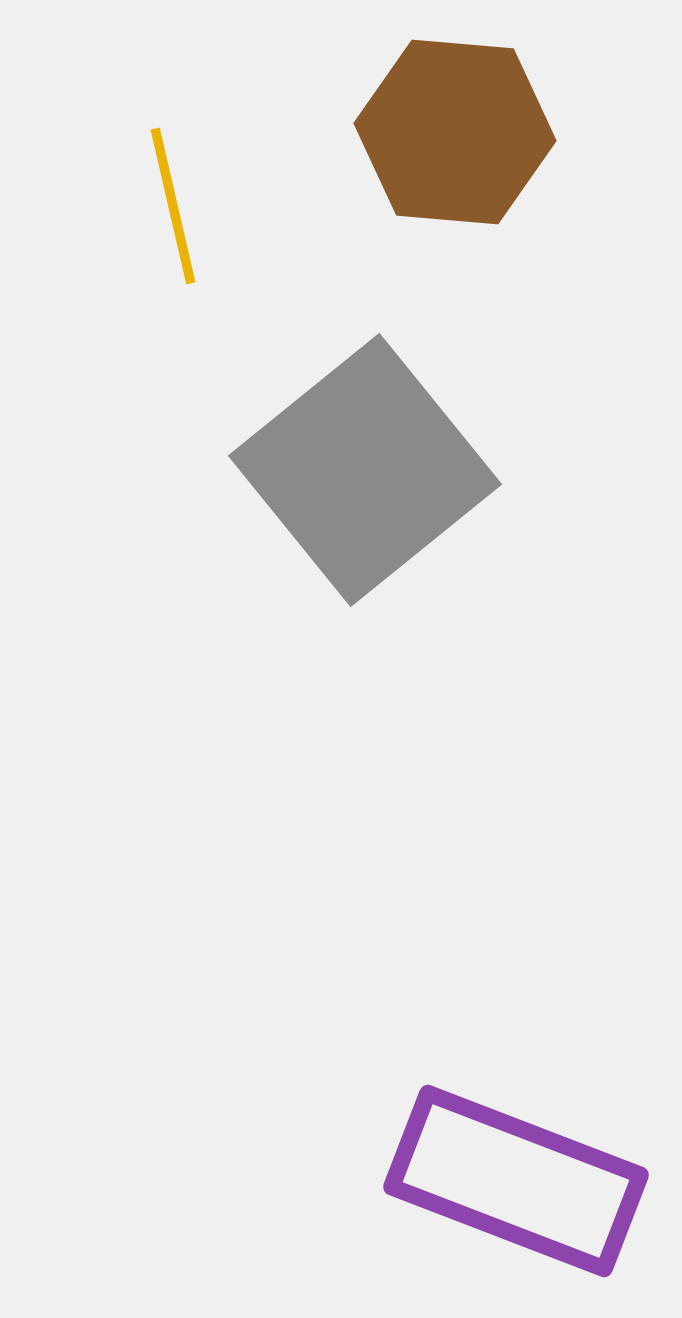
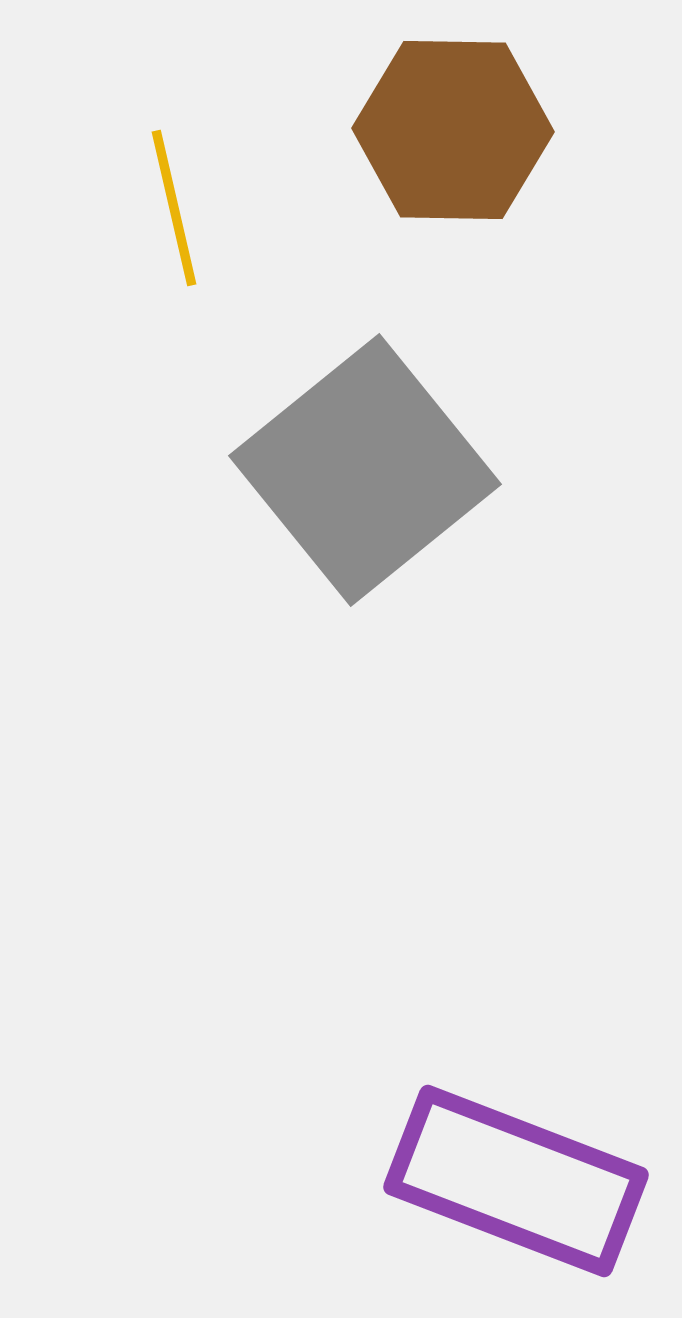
brown hexagon: moved 2 px left, 2 px up; rotated 4 degrees counterclockwise
yellow line: moved 1 px right, 2 px down
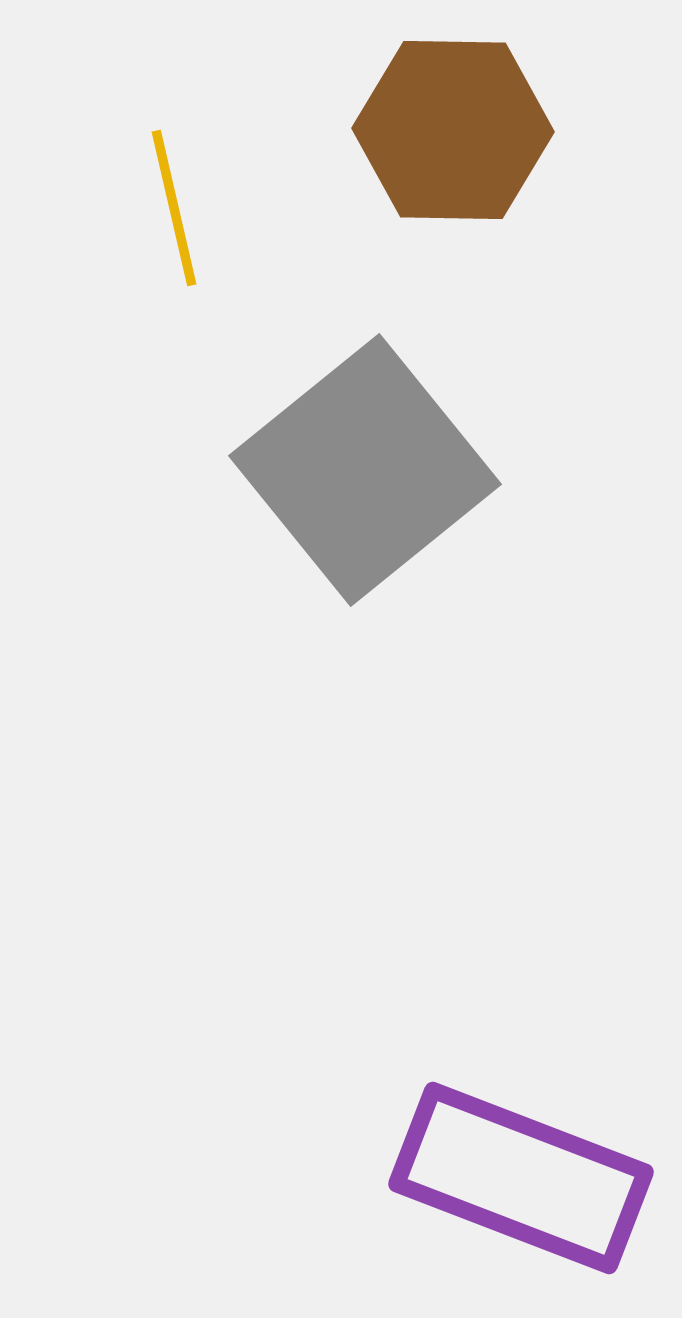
purple rectangle: moved 5 px right, 3 px up
